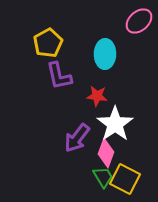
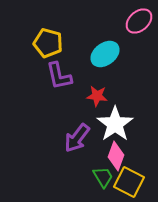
yellow pentagon: rotated 28 degrees counterclockwise
cyan ellipse: rotated 52 degrees clockwise
pink diamond: moved 10 px right, 3 px down
yellow square: moved 4 px right, 3 px down
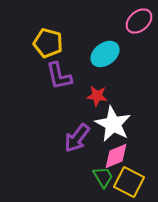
white star: moved 2 px left; rotated 9 degrees counterclockwise
pink diamond: rotated 48 degrees clockwise
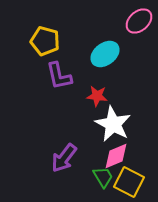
yellow pentagon: moved 3 px left, 2 px up
purple arrow: moved 13 px left, 20 px down
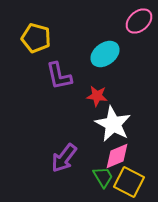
yellow pentagon: moved 9 px left, 3 px up
pink diamond: moved 1 px right
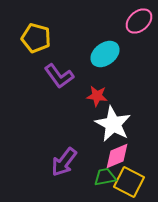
purple L-shape: rotated 24 degrees counterclockwise
purple arrow: moved 4 px down
green trapezoid: moved 2 px right; rotated 70 degrees counterclockwise
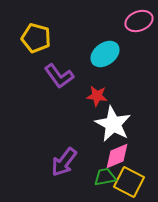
pink ellipse: rotated 20 degrees clockwise
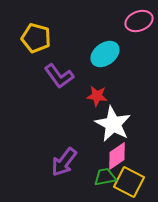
pink diamond: rotated 12 degrees counterclockwise
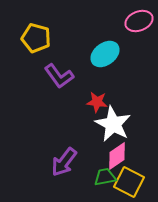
red star: moved 6 px down
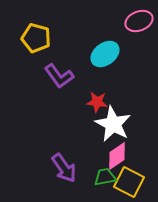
purple arrow: moved 6 px down; rotated 72 degrees counterclockwise
